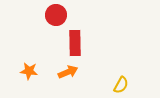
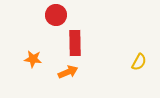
orange star: moved 4 px right, 12 px up
yellow semicircle: moved 18 px right, 23 px up
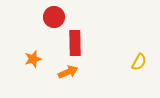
red circle: moved 2 px left, 2 px down
orange star: rotated 24 degrees counterclockwise
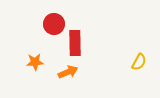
red circle: moved 7 px down
orange star: moved 2 px right, 3 px down; rotated 12 degrees clockwise
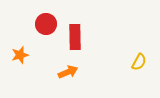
red circle: moved 8 px left
red rectangle: moved 6 px up
orange star: moved 15 px left, 7 px up; rotated 12 degrees counterclockwise
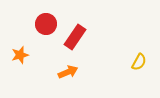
red rectangle: rotated 35 degrees clockwise
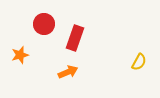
red circle: moved 2 px left
red rectangle: moved 1 px down; rotated 15 degrees counterclockwise
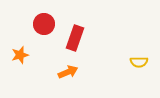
yellow semicircle: rotated 60 degrees clockwise
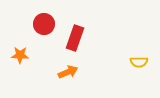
orange star: rotated 18 degrees clockwise
